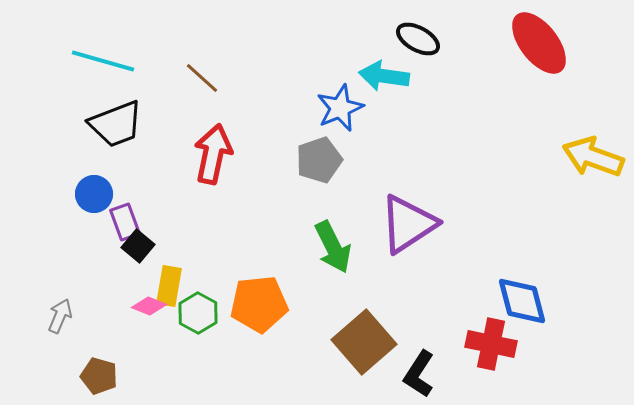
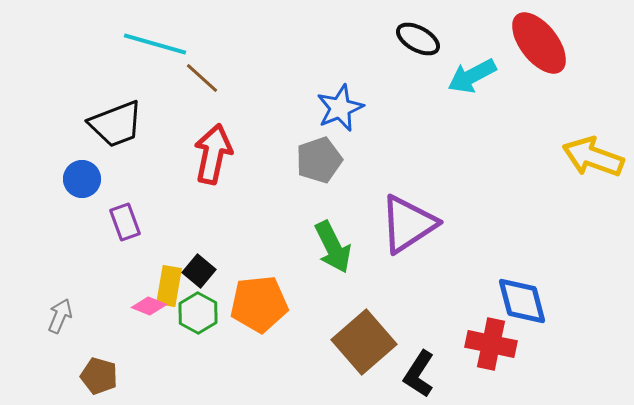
cyan line: moved 52 px right, 17 px up
cyan arrow: moved 88 px right; rotated 36 degrees counterclockwise
blue circle: moved 12 px left, 15 px up
black square: moved 61 px right, 25 px down
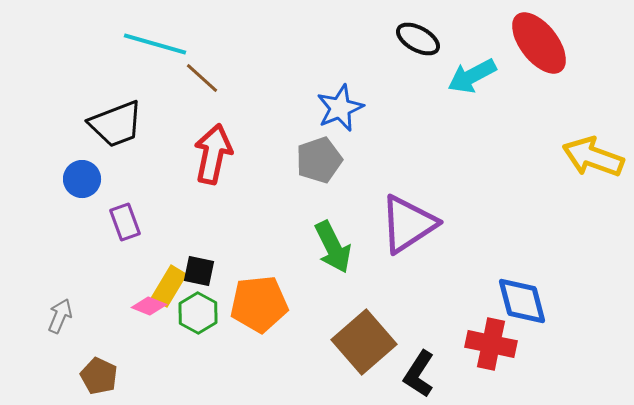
black square: rotated 28 degrees counterclockwise
yellow rectangle: rotated 21 degrees clockwise
brown pentagon: rotated 9 degrees clockwise
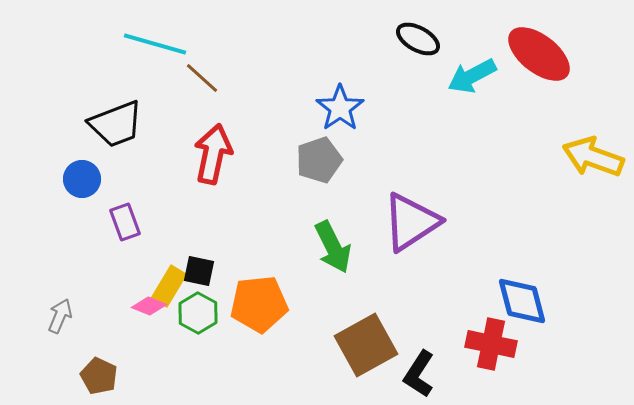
red ellipse: moved 11 px down; rotated 14 degrees counterclockwise
blue star: rotated 12 degrees counterclockwise
purple triangle: moved 3 px right, 2 px up
brown square: moved 2 px right, 3 px down; rotated 12 degrees clockwise
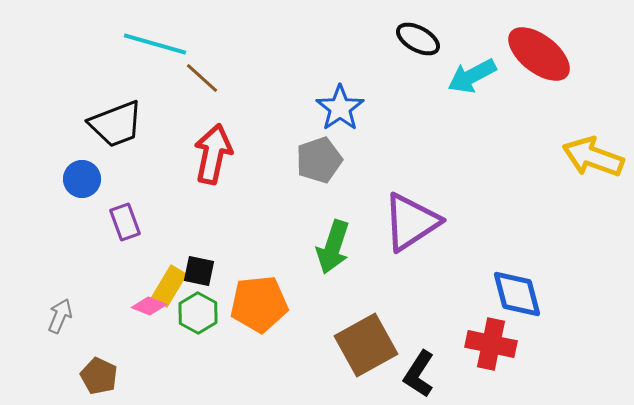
green arrow: rotated 44 degrees clockwise
blue diamond: moved 5 px left, 7 px up
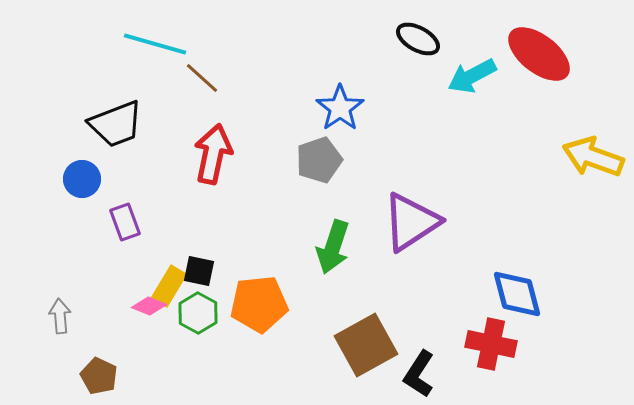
gray arrow: rotated 28 degrees counterclockwise
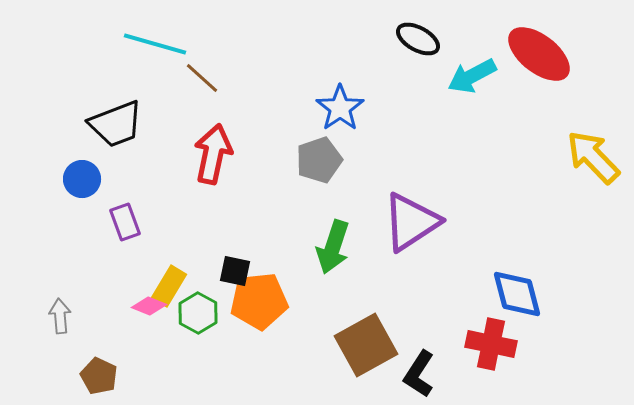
yellow arrow: rotated 26 degrees clockwise
black square: moved 36 px right
orange pentagon: moved 3 px up
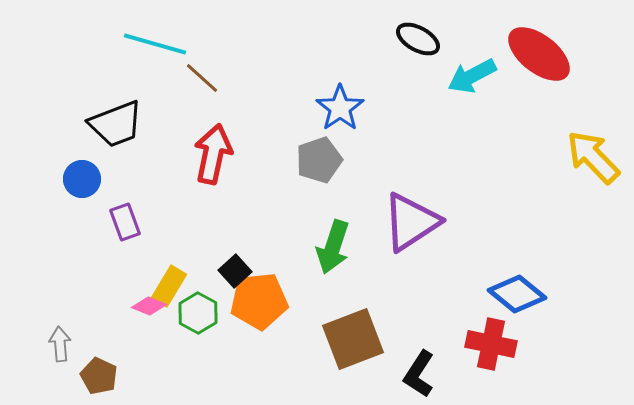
black square: rotated 36 degrees clockwise
blue diamond: rotated 36 degrees counterclockwise
gray arrow: moved 28 px down
brown square: moved 13 px left, 6 px up; rotated 8 degrees clockwise
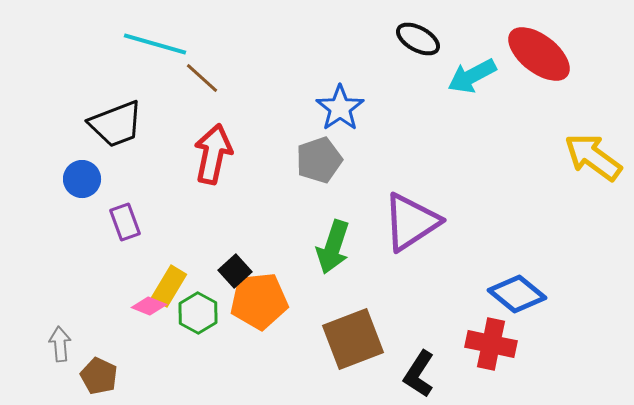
yellow arrow: rotated 10 degrees counterclockwise
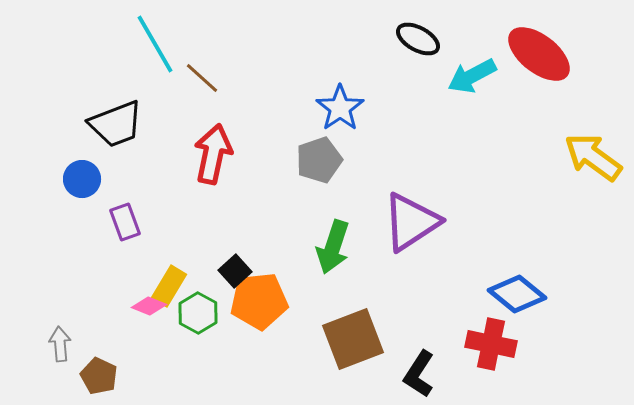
cyan line: rotated 44 degrees clockwise
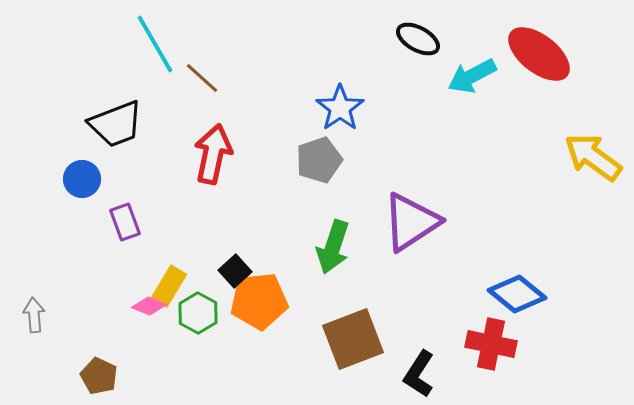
gray arrow: moved 26 px left, 29 px up
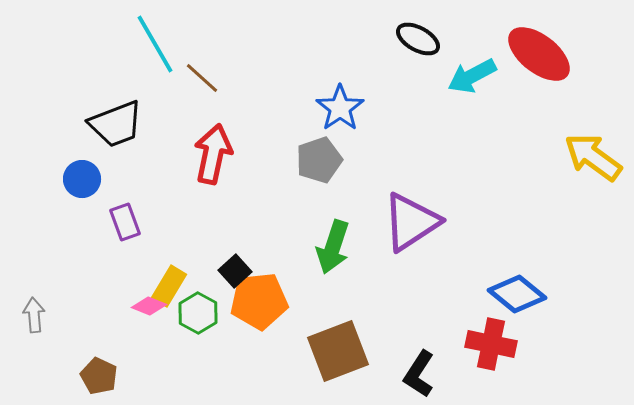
brown square: moved 15 px left, 12 px down
